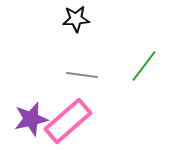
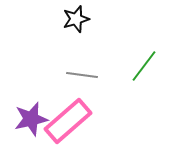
black star: rotated 12 degrees counterclockwise
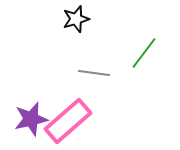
green line: moved 13 px up
gray line: moved 12 px right, 2 px up
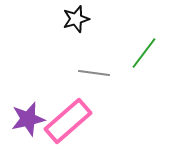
purple star: moved 3 px left
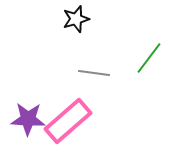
green line: moved 5 px right, 5 px down
purple star: rotated 16 degrees clockwise
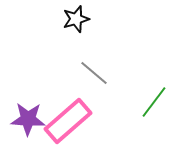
green line: moved 5 px right, 44 px down
gray line: rotated 32 degrees clockwise
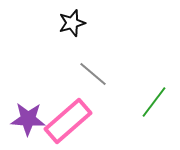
black star: moved 4 px left, 4 px down
gray line: moved 1 px left, 1 px down
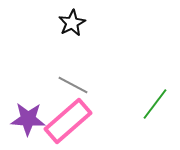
black star: rotated 12 degrees counterclockwise
gray line: moved 20 px left, 11 px down; rotated 12 degrees counterclockwise
green line: moved 1 px right, 2 px down
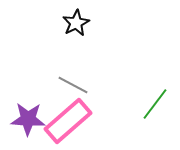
black star: moved 4 px right
